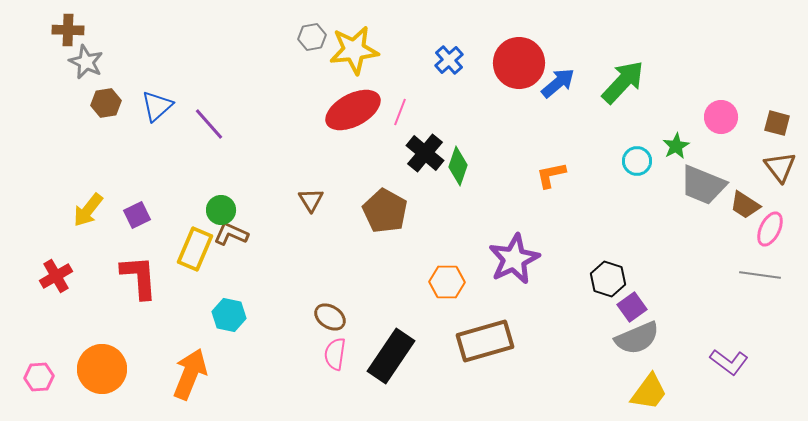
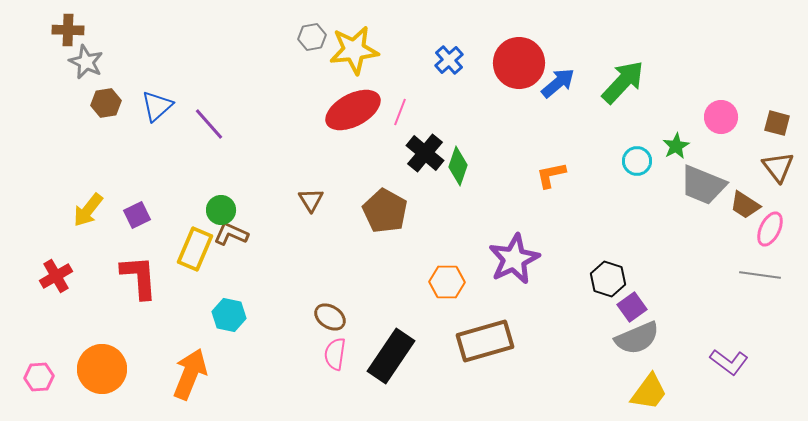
brown triangle at (780, 167): moved 2 px left
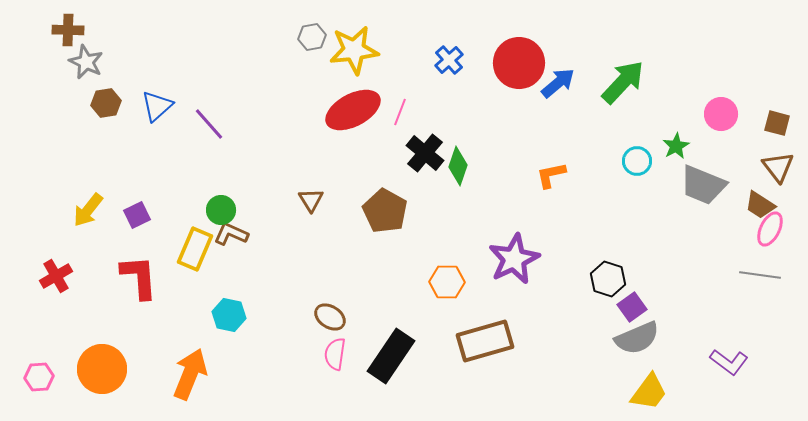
pink circle at (721, 117): moved 3 px up
brown trapezoid at (745, 205): moved 15 px right
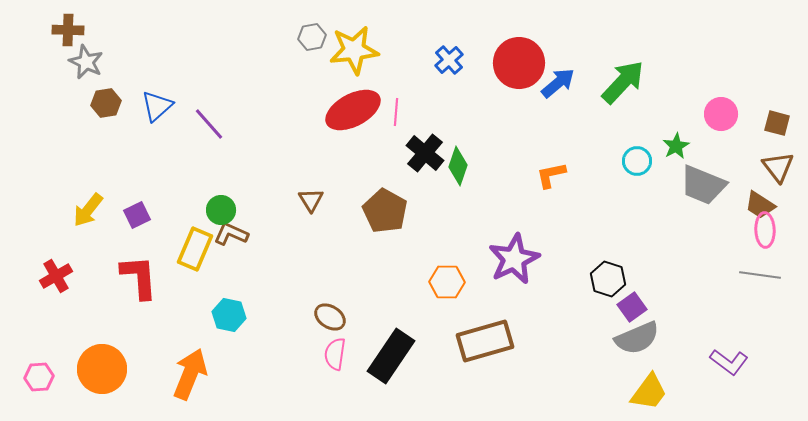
pink line at (400, 112): moved 4 px left; rotated 16 degrees counterclockwise
pink ellipse at (770, 229): moved 5 px left, 1 px down; rotated 28 degrees counterclockwise
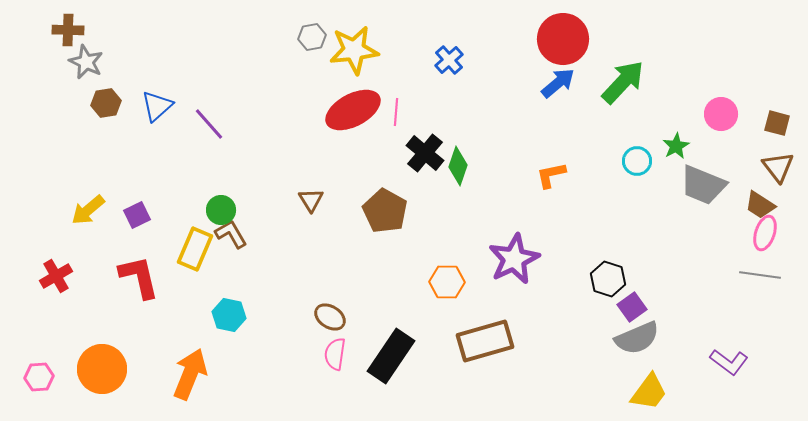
red circle at (519, 63): moved 44 px right, 24 px up
yellow arrow at (88, 210): rotated 12 degrees clockwise
pink ellipse at (765, 230): moved 3 px down; rotated 20 degrees clockwise
brown L-shape at (231, 234): rotated 36 degrees clockwise
red L-shape at (139, 277): rotated 9 degrees counterclockwise
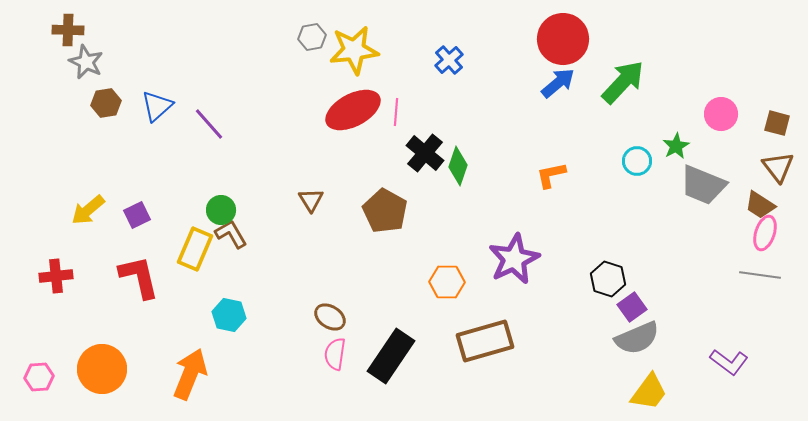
red cross at (56, 276): rotated 24 degrees clockwise
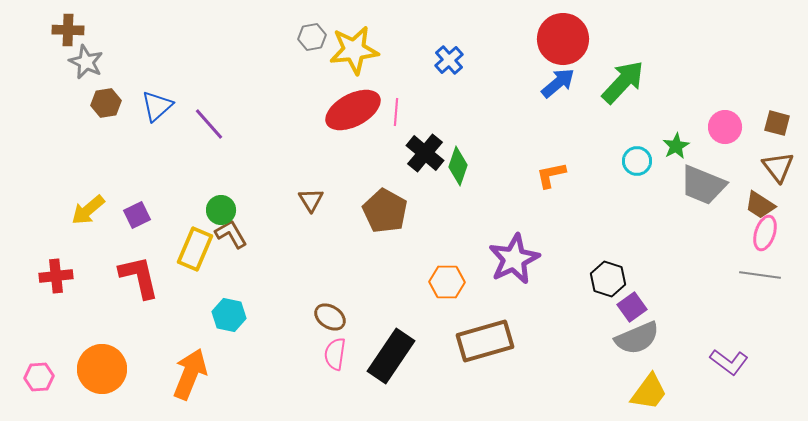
pink circle at (721, 114): moved 4 px right, 13 px down
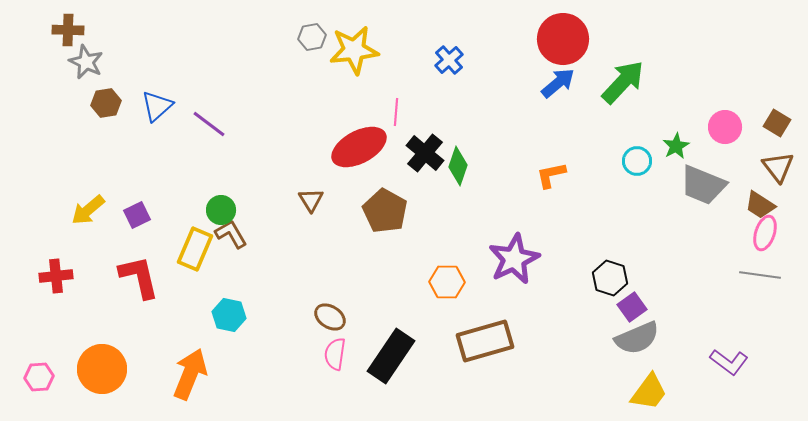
red ellipse at (353, 110): moved 6 px right, 37 px down
brown square at (777, 123): rotated 16 degrees clockwise
purple line at (209, 124): rotated 12 degrees counterclockwise
black hexagon at (608, 279): moved 2 px right, 1 px up
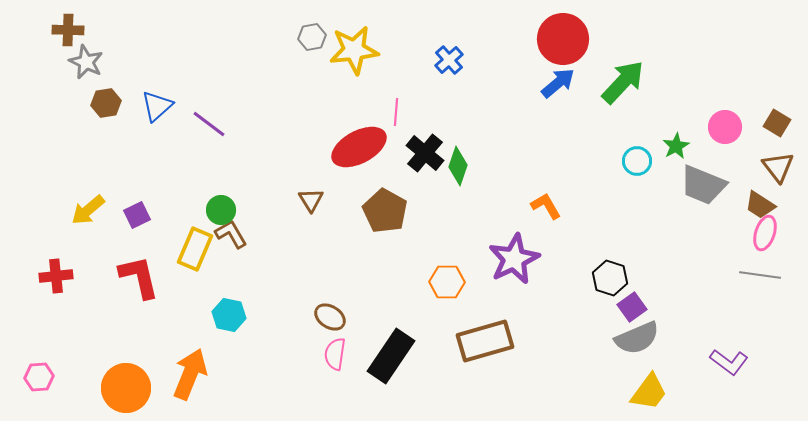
orange L-shape at (551, 175): moved 5 px left, 31 px down; rotated 72 degrees clockwise
orange circle at (102, 369): moved 24 px right, 19 px down
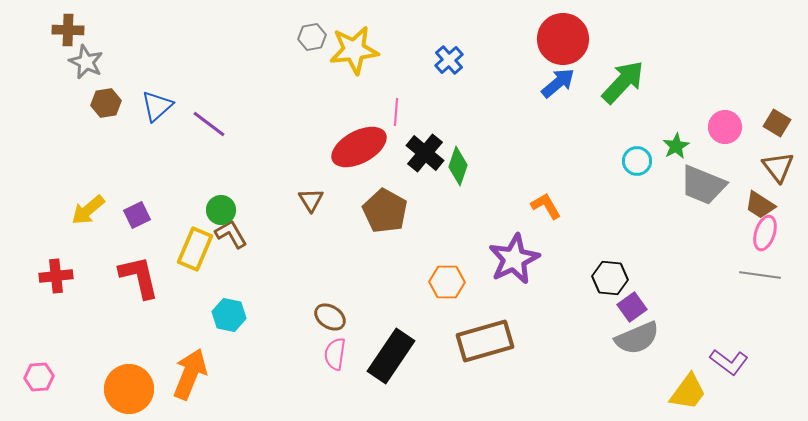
black hexagon at (610, 278): rotated 12 degrees counterclockwise
orange circle at (126, 388): moved 3 px right, 1 px down
yellow trapezoid at (649, 392): moved 39 px right
